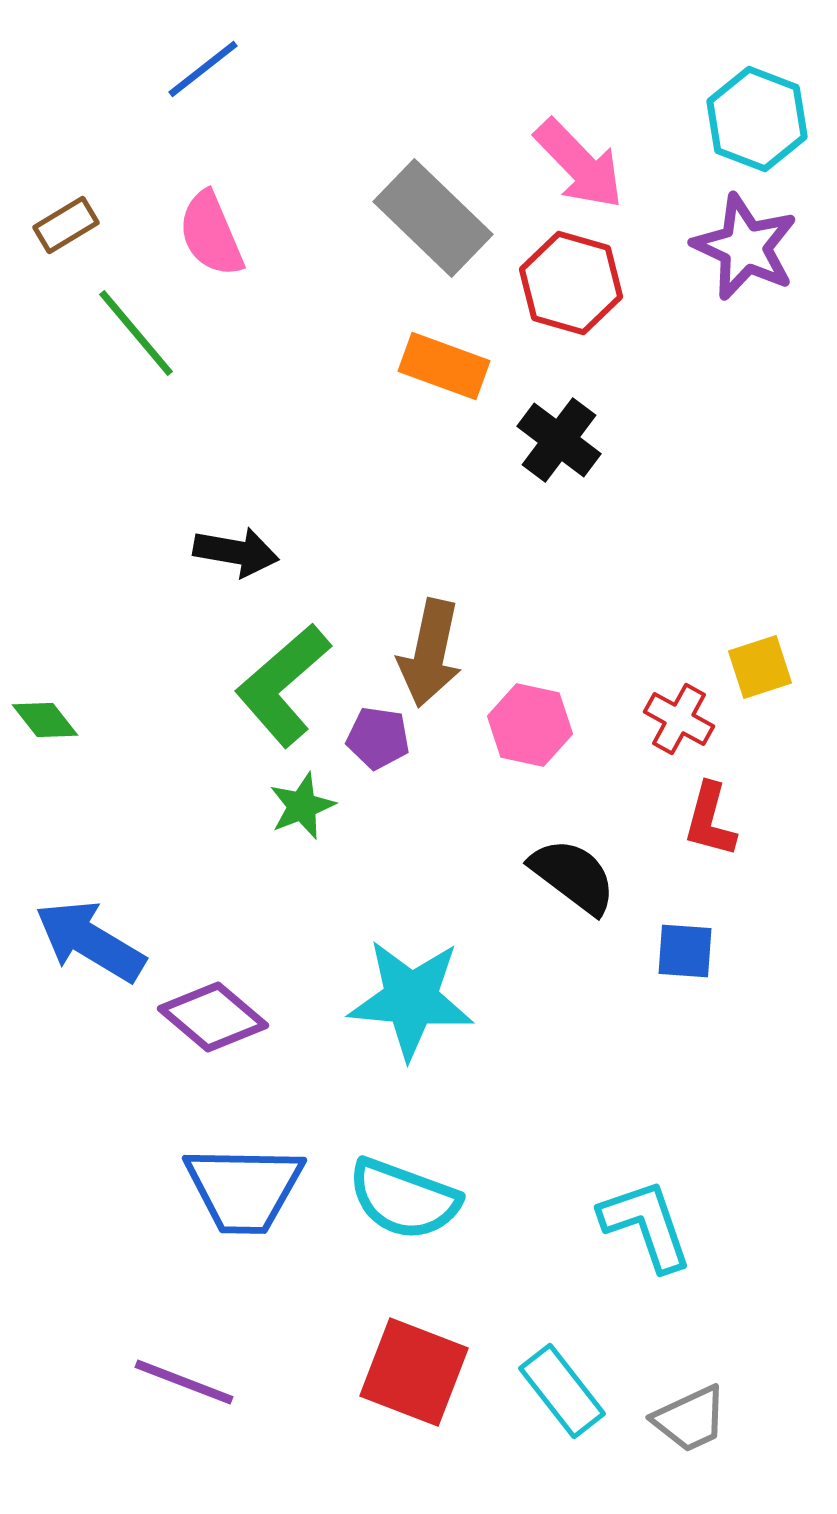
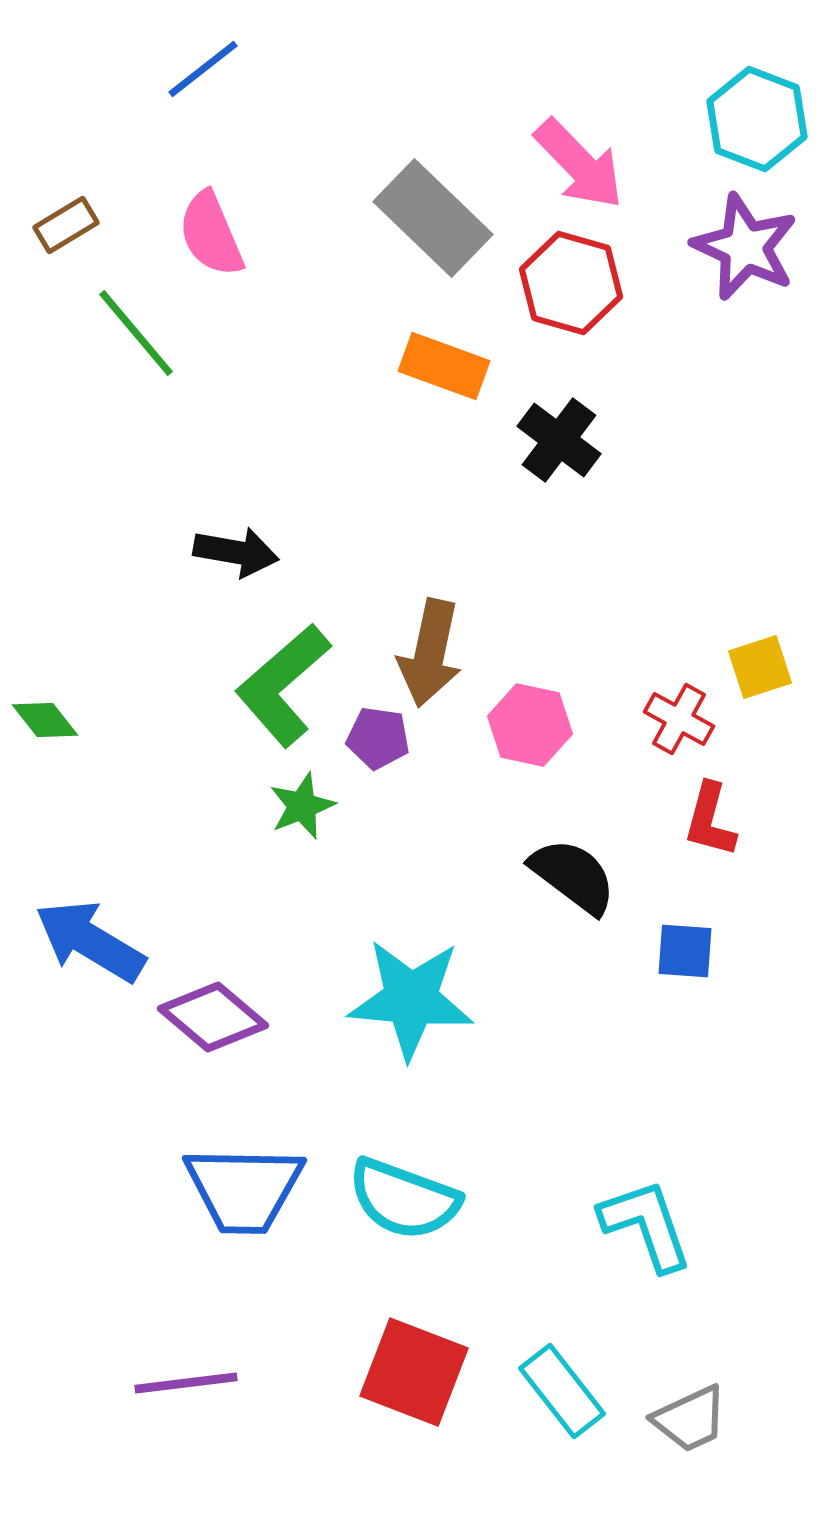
purple line: moved 2 px right, 1 px down; rotated 28 degrees counterclockwise
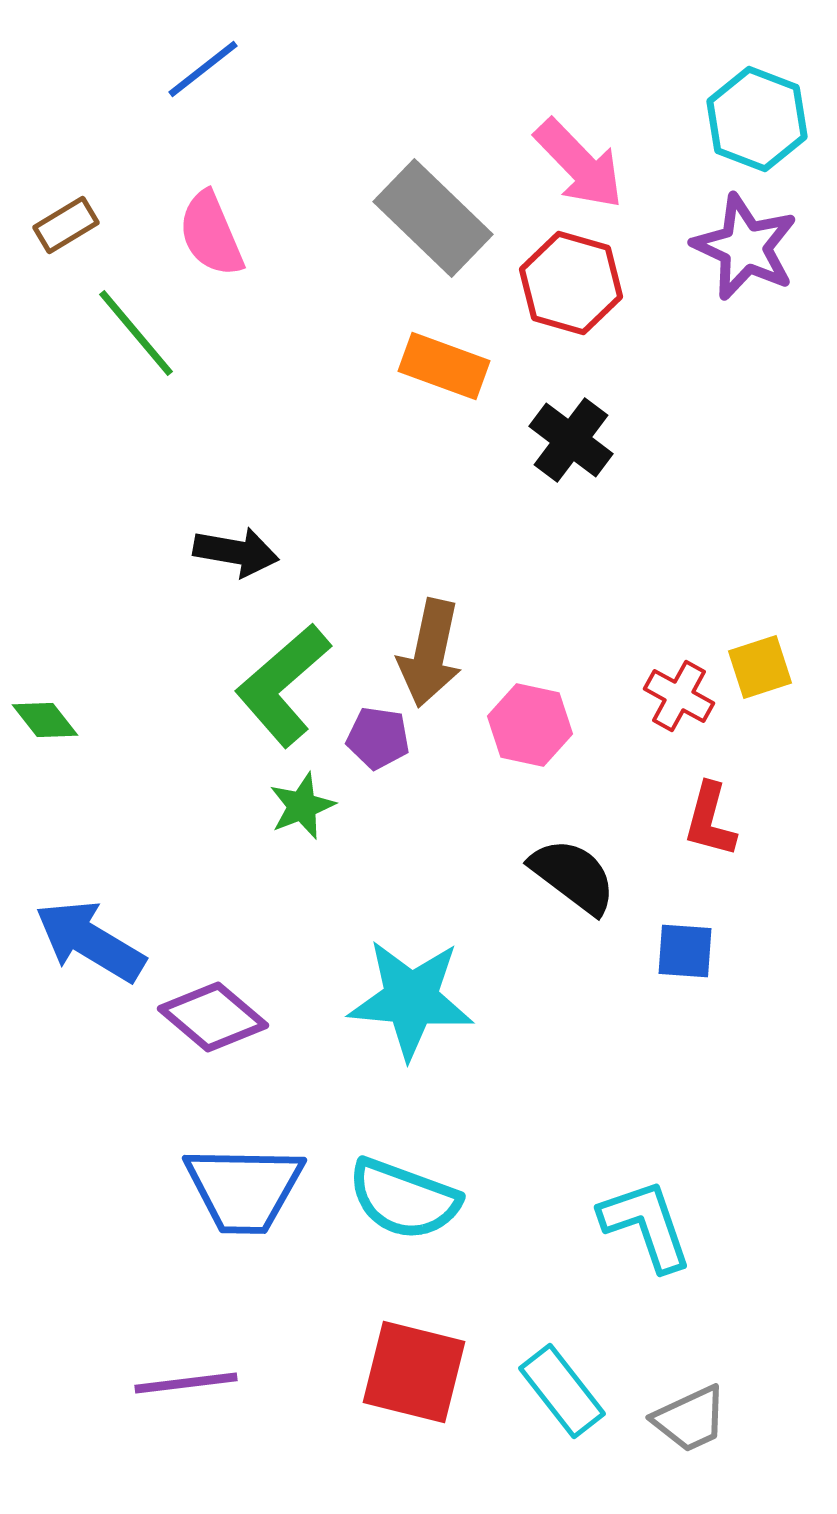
black cross: moved 12 px right
red cross: moved 23 px up
red square: rotated 7 degrees counterclockwise
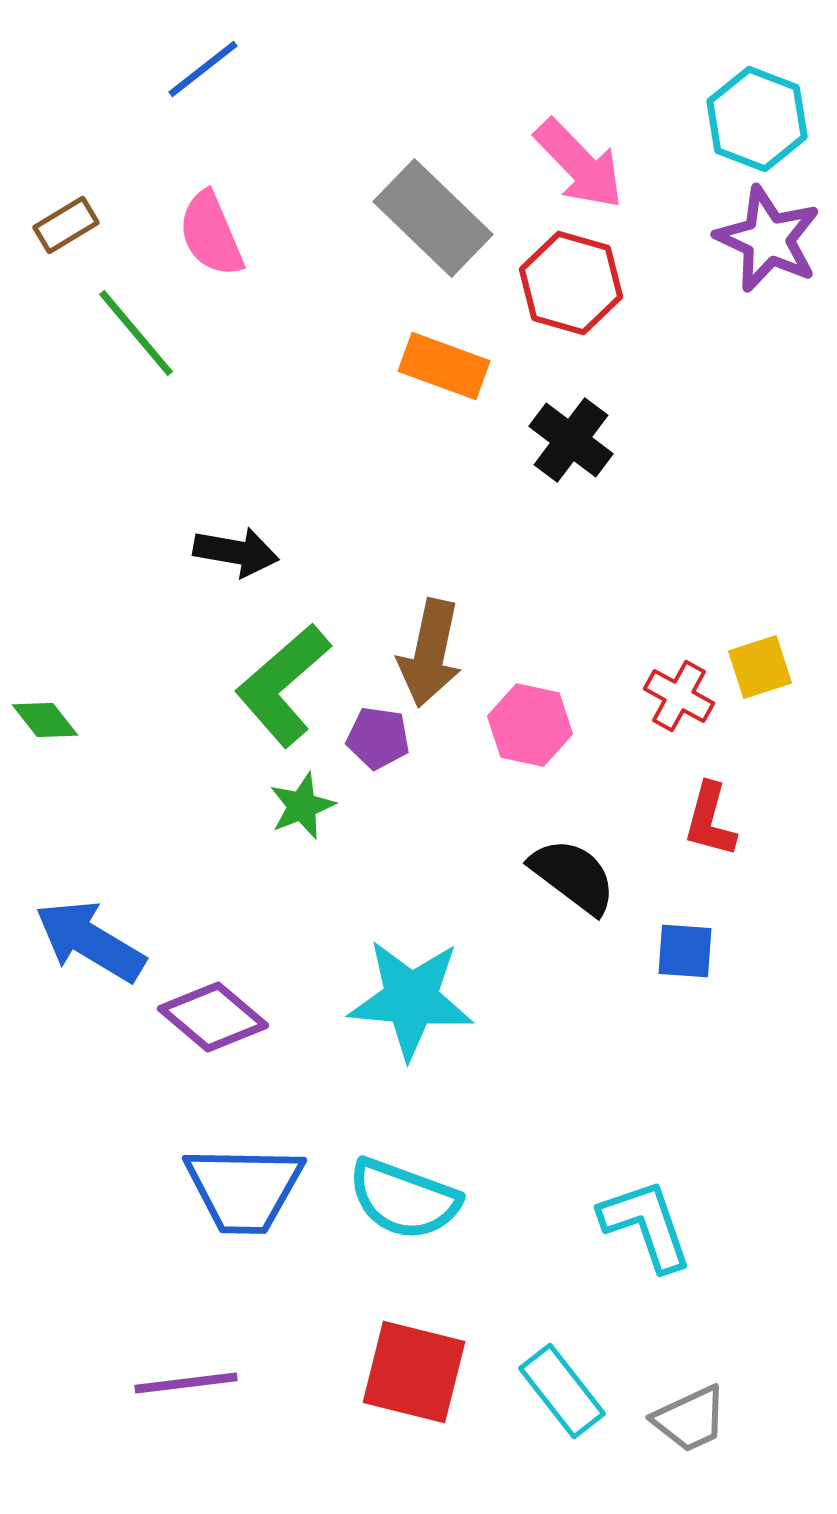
purple star: moved 23 px right, 8 px up
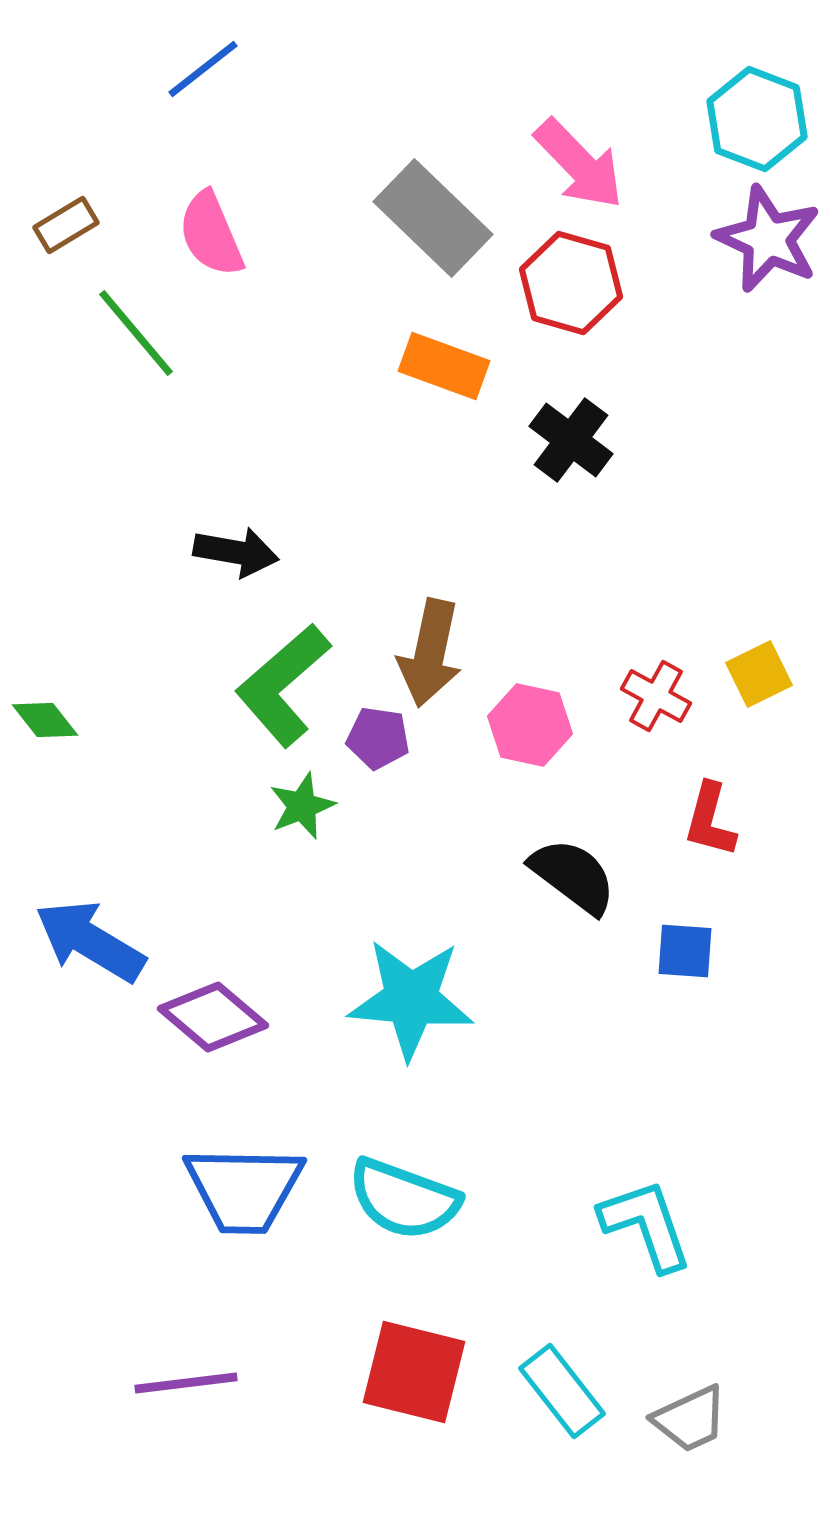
yellow square: moved 1 px left, 7 px down; rotated 8 degrees counterclockwise
red cross: moved 23 px left
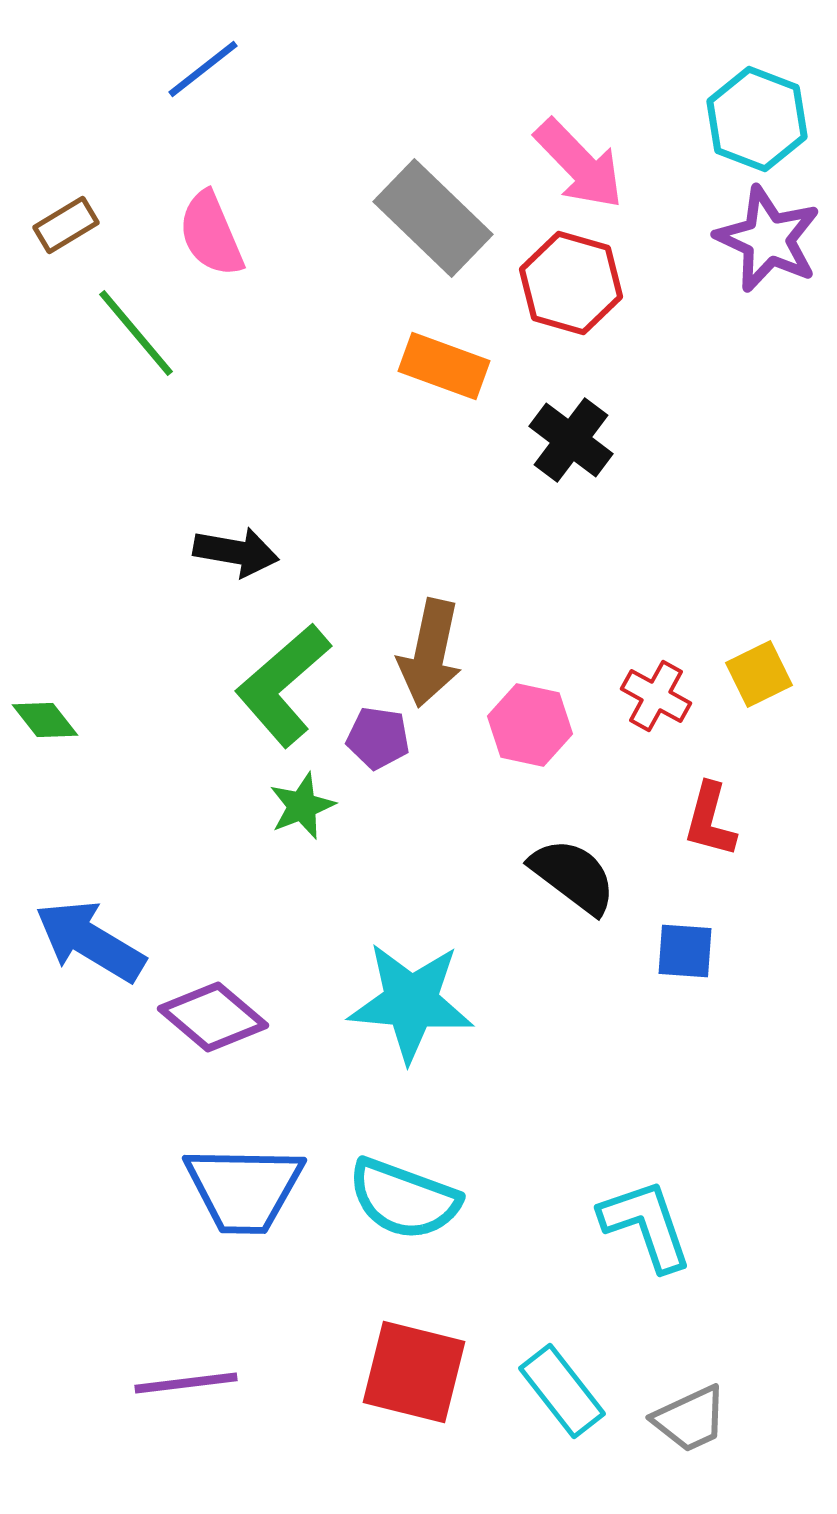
cyan star: moved 3 px down
